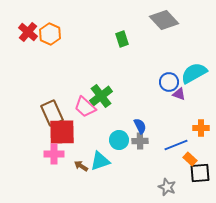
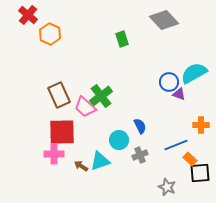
red cross: moved 17 px up
brown rectangle: moved 7 px right, 18 px up
orange cross: moved 3 px up
gray cross: moved 14 px down; rotated 21 degrees counterclockwise
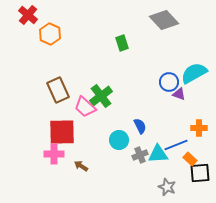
green rectangle: moved 4 px down
brown rectangle: moved 1 px left, 5 px up
orange cross: moved 2 px left, 3 px down
cyan triangle: moved 58 px right, 7 px up; rotated 15 degrees clockwise
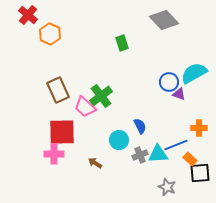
brown arrow: moved 14 px right, 3 px up
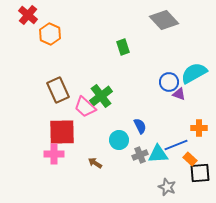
green rectangle: moved 1 px right, 4 px down
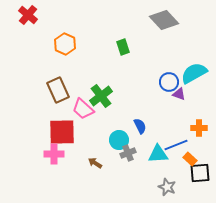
orange hexagon: moved 15 px right, 10 px down
pink trapezoid: moved 2 px left, 2 px down
gray cross: moved 12 px left, 2 px up
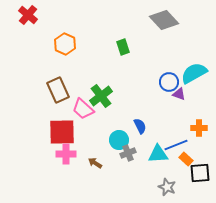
pink cross: moved 12 px right
orange rectangle: moved 4 px left
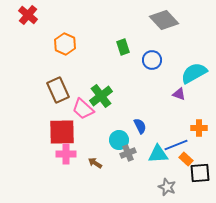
blue circle: moved 17 px left, 22 px up
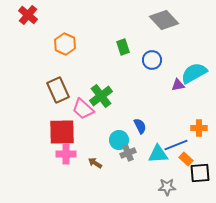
purple triangle: moved 1 px left, 9 px up; rotated 32 degrees counterclockwise
gray star: rotated 24 degrees counterclockwise
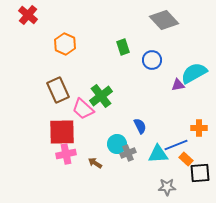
cyan circle: moved 2 px left, 4 px down
pink cross: rotated 12 degrees counterclockwise
